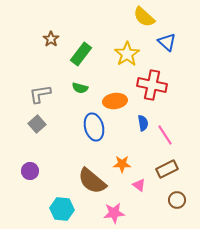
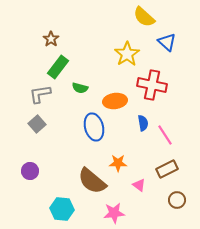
green rectangle: moved 23 px left, 13 px down
orange star: moved 4 px left, 1 px up
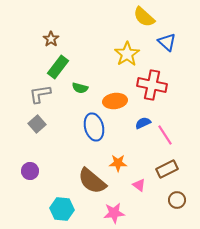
blue semicircle: rotated 105 degrees counterclockwise
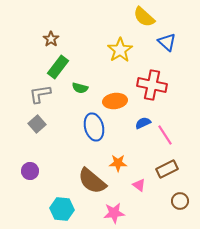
yellow star: moved 7 px left, 4 px up
brown circle: moved 3 px right, 1 px down
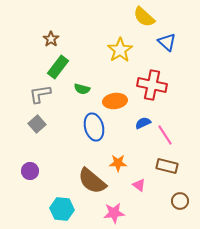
green semicircle: moved 2 px right, 1 px down
brown rectangle: moved 3 px up; rotated 40 degrees clockwise
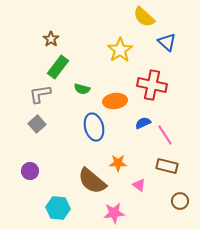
cyan hexagon: moved 4 px left, 1 px up
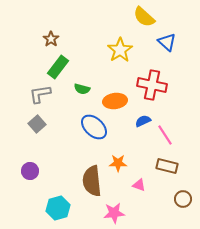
blue semicircle: moved 2 px up
blue ellipse: rotated 32 degrees counterclockwise
brown semicircle: rotated 44 degrees clockwise
pink triangle: rotated 16 degrees counterclockwise
brown circle: moved 3 px right, 2 px up
cyan hexagon: rotated 20 degrees counterclockwise
